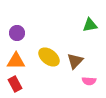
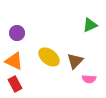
green triangle: rotated 14 degrees counterclockwise
orange triangle: moved 2 px left; rotated 24 degrees clockwise
pink semicircle: moved 2 px up
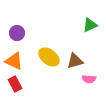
brown triangle: rotated 30 degrees clockwise
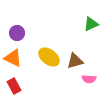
green triangle: moved 1 px right, 1 px up
orange triangle: moved 1 px left, 3 px up
red rectangle: moved 1 px left, 2 px down
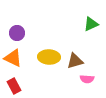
yellow ellipse: rotated 35 degrees counterclockwise
pink semicircle: moved 2 px left
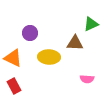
purple circle: moved 13 px right
brown triangle: moved 18 px up; rotated 18 degrees clockwise
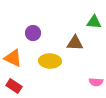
green triangle: moved 3 px right, 2 px up; rotated 28 degrees clockwise
purple circle: moved 3 px right
yellow ellipse: moved 1 px right, 4 px down
pink semicircle: moved 9 px right, 3 px down
red rectangle: rotated 28 degrees counterclockwise
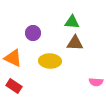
green triangle: moved 22 px left
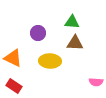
purple circle: moved 5 px right
